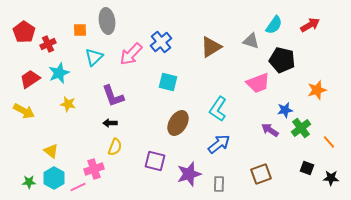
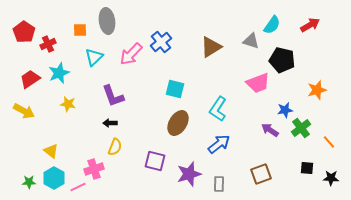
cyan semicircle: moved 2 px left
cyan square: moved 7 px right, 7 px down
black square: rotated 16 degrees counterclockwise
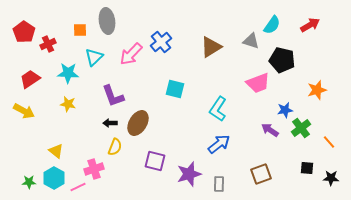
cyan star: moved 9 px right; rotated 25 degrees clockwise
brown ellipse: moved 40 px left
yellow triangle: moved 5 px right
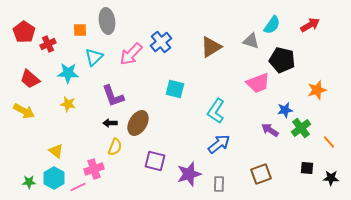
red trapezoid: rotated 105 degrees counterclockwise
cyan L-shape: moved 2 px left, 2 px down
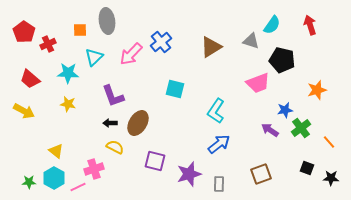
red arrow: rotated 78 degrees counterclockwise
yellow semicircle: rotated 84 degrees counterclockwise
black square: rotated 16 degrees clockwise
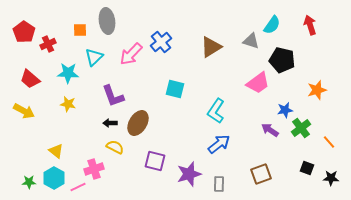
pink trapezoid: rotated 15 degrees counterclockwise
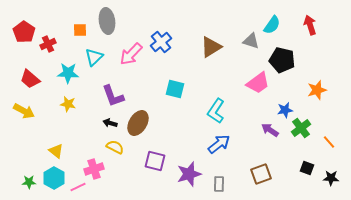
black arrow: rotated 16 degrees clockwise
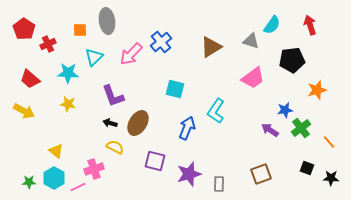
red pentagon: moved 3 px up
black pentagon: moved 10 px right; rotated 20 degrees counterclockwise
pink trapezoid: moved 5 px left, 5 px up
blue arrow: moved 32 px left, 16 px up; rotated 30 degrees counterclockwise
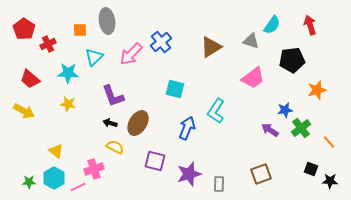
black square: moved 4 px right, 1 px down
black star: moved 1 px left, 3 px down
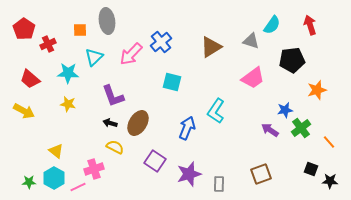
cyan square: moved 3 px left, 7 px up
purple square: rotated 20 degrees clockwise
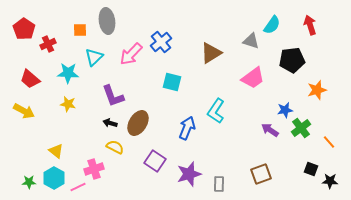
brown triangle: moved 6 px down
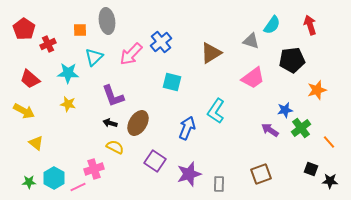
yellow triangle: moved 20 px left, 8 px up
